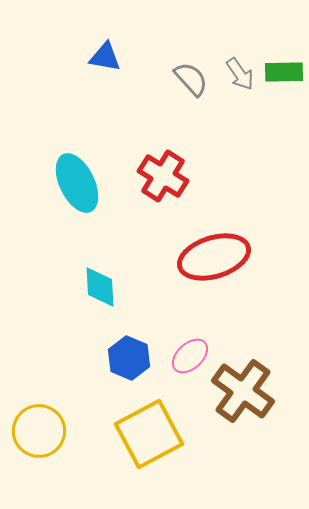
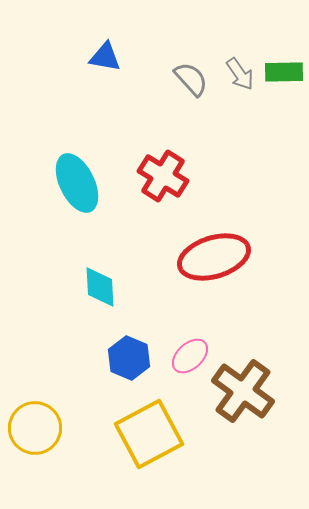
yellow circle: moved 4 px left, 3 px up
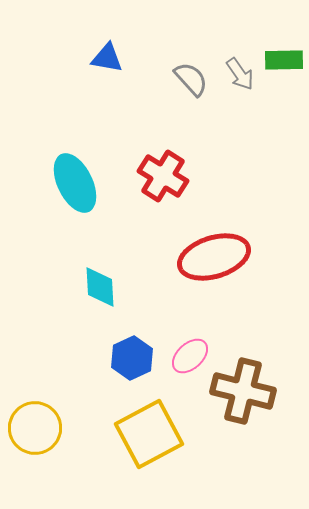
blue triangle: moved 2 px right, 1 px down
green rectangle: moved 12 px up
cyan ellipse: moved 2 px left
blue hexagon: moved 3 px right; rotated 12 degrees clockwise
brown cross: rotated 22 degrees counterclockwise
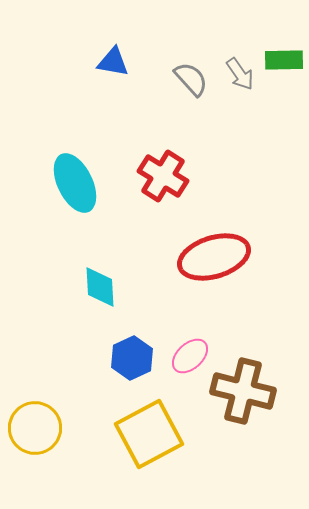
blue triangle: moved 6 px right, 4 px down
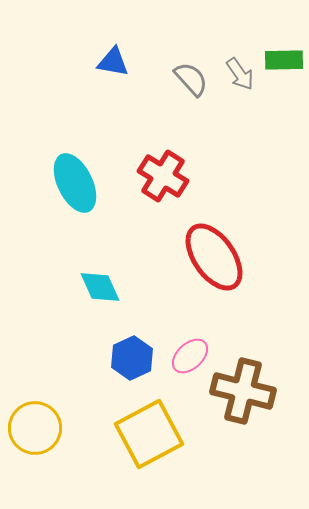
red ellipse: rotated 72 degrees clockwise
cyan diamond: rotated 21 degrees counterclockwise
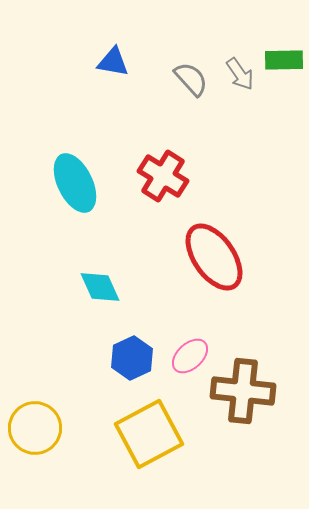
brown cross: rotated 8 degrees counterclockwise
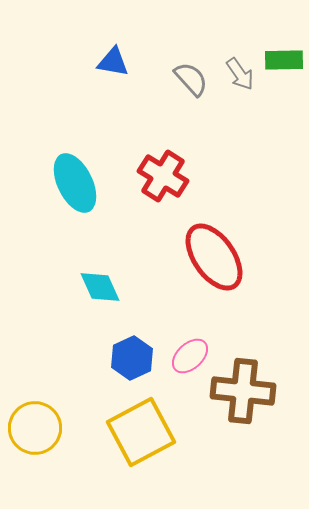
yellow square: moved 8 px left, 2 px up
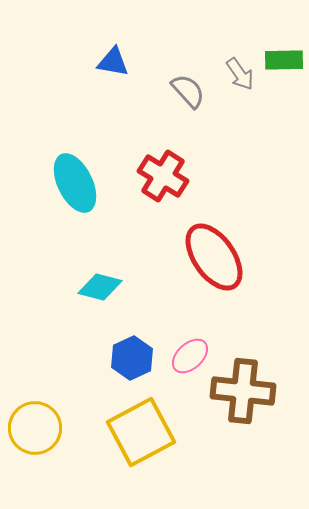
gray semicircle: moved 3 px left, 12 px down
cyan diamond: rotated 51 degrees counterclockwise
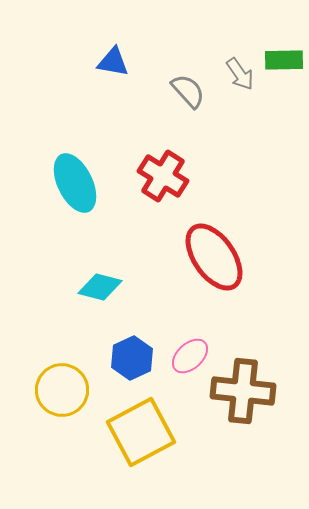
yellow circle: moved 27 px right, 38 px up
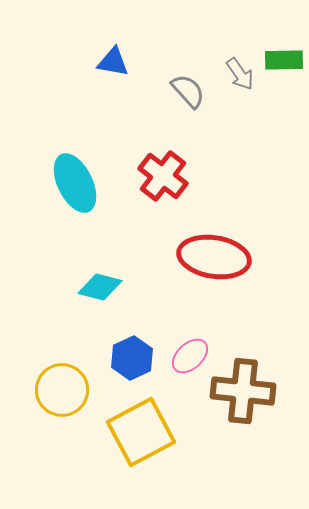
red cross: rotated 6 degrees clockwise
red ellipse: rotated 46 degrees counterclockwise
